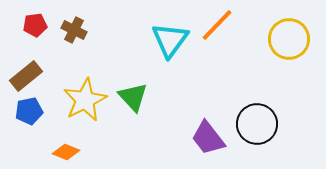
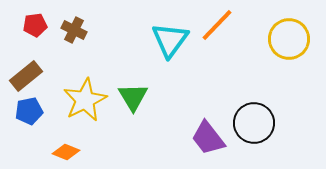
green triangle: rotated 12 degrees clockwise
black circle: moved 3 px left, 1 px up
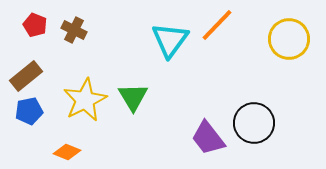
red pentagon: rotated 30 degrees clockwise
orange diamond: moved 1 px right
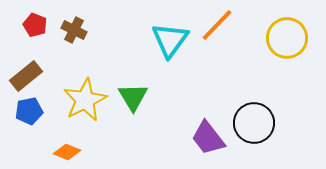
yellow circle: moved 2 px left, 1 px up
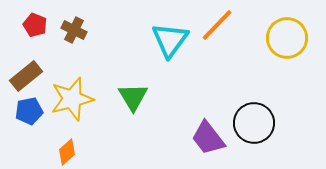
yellow star: moved 13 px left, 1 px up; rotated 12 degrees clockwise
orange diamond: rotated 64 degrees counterclockwise
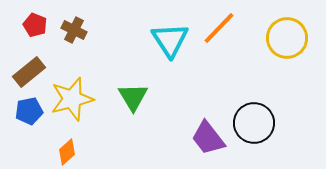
orange line: moved 2 px right, 3 px down
cyan triangle: rotated 9 degrees counterclockwise
brown rectangle: moved 3 px right, 4 px up
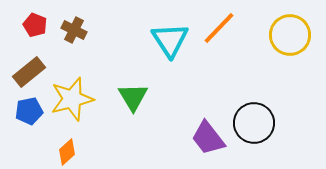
yellow circle: moved 3 px right, 3 px up
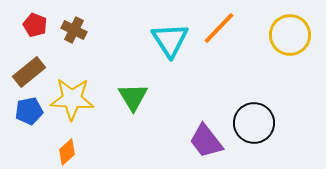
yellow star: rotated 18 degrees clockwise
purple trapezoid: moved 2 px left, 3 px down
